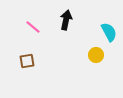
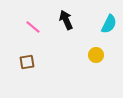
black arrow: rotated 36 degrees counterclockwise
cyan semicircle: moved 8 px up; rotated 54 degrees clockwise
brown square: moved 1 px down
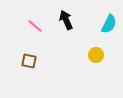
pink line: moved 2 px right, 1 px up
brown square: moved 2 px right, 1 px up; rotated 21 degrees clockwise
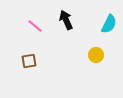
brown square: rotated 21 degrees counterclockwise
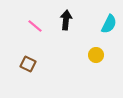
black arrow: rotated 30 degrees clockwise
brown square: moved 1 px left, 3 px down; rotated 35 degrees clockwise
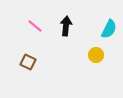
black arrow: moved 6 px down
cyan semicircle: moved 5 px down
brown square: moved 2 px up
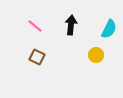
black arrow: moved 5 px right, 1 px up
brown square: moved 9 px right, 5 px up
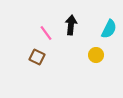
pink line: moved 11 px right, 7 px down; rotated 14 degrees clockwise
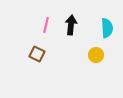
cyan semicircle: moved 2 px left, 1 px up; rotated 30 degrees counterclockwise
pink line: moved 8 px up; rotated 49 degrees clockwise
brown square: moved 3 px up
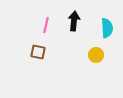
black arrow: moved 3 px right, 4 px up
brown square: moved 1 px right, 2 px up; rotated 14 degrees counterclockwise
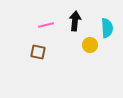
black arrow: moved 1 px right
pink line: rotated 63 degrees clockwise
yellow circle: moved 6 px left, 10 px up
